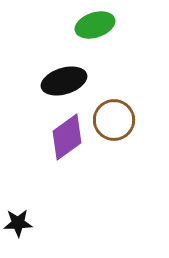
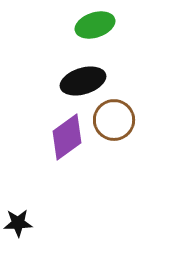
black ellipse: moved 19 px right
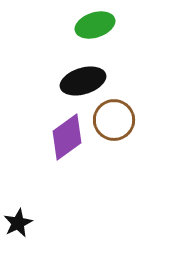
black star: rotated 24 degrees counterclockwise
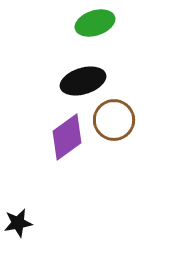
green ellipse: moved 2 px up
black star: rotated 16 degrees clockwise
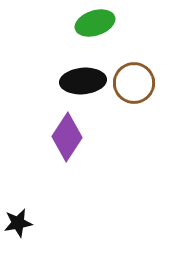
black ellipse: rotated 12 degrees clockwise
brown circle: moved 20 px right, 37 px up
purple diamond: rotated 21 degrees counterclockwise
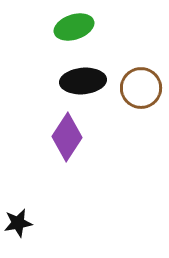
green ellipse: moved 21 px left, 4 px down
brown circle: moved 7 px right, 5 px down
